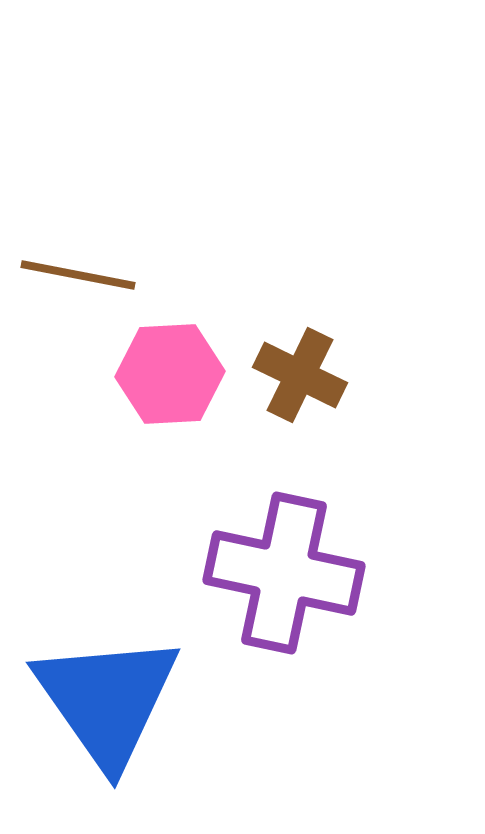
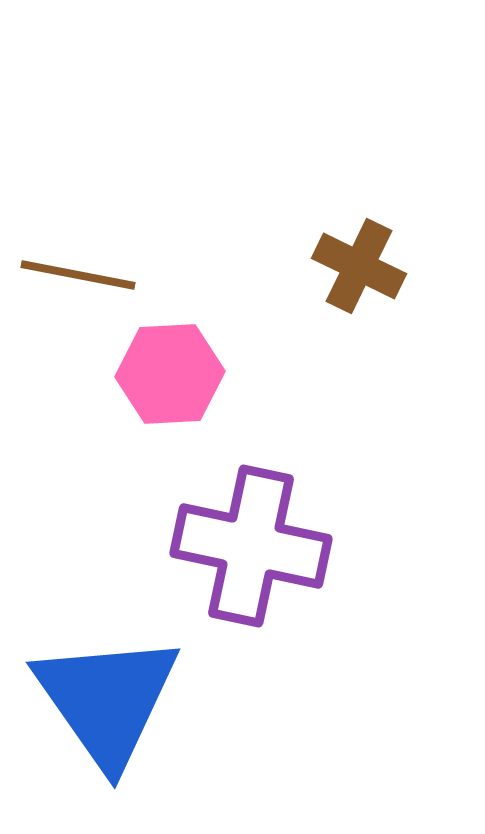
brown cross: moved 59 px right, 109 px up
purple cross: moved 33 px left, 27 px up
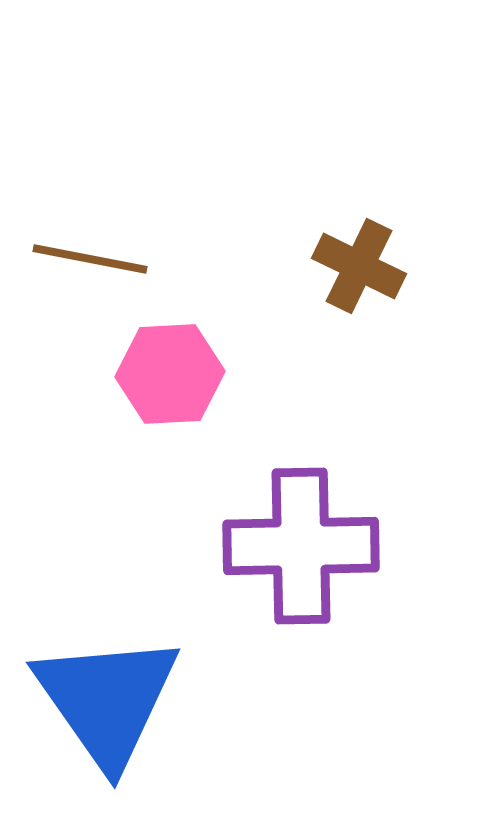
brown line: moved 12 px right, 16 px up
purple cross: moved 50 px right; rotated 13 degrees counterclockwise
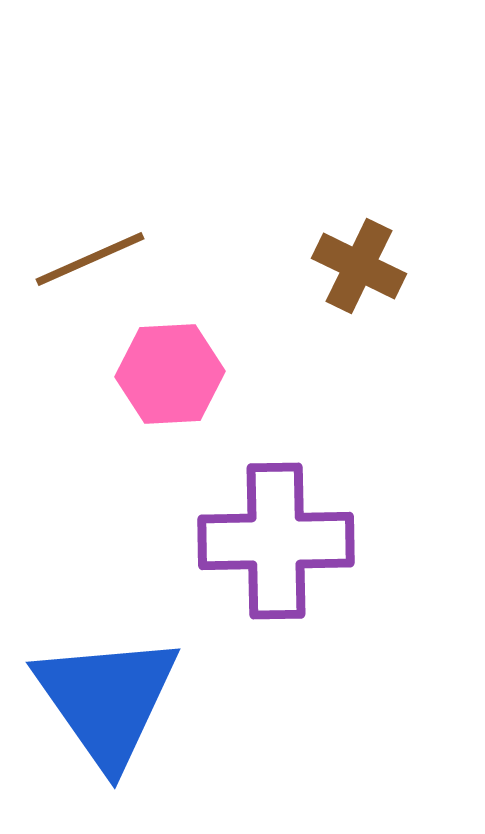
brown line: rotated 35 degrees counterclockwise
purple cross: moved 25 px left, 5 px up
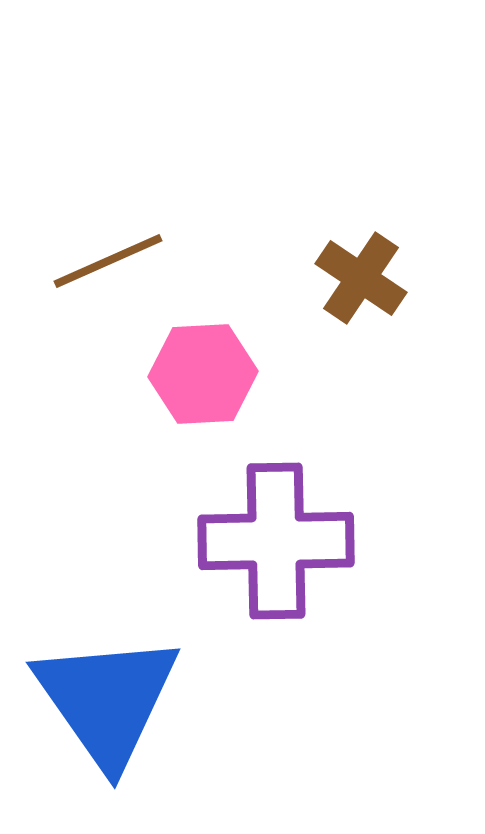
brown line: moved 18 px right, 2 px down
brown cross: moved 2 px right, 12 px down; rotated 8 degrees clockwise
pink hexagon: moved 33 px right
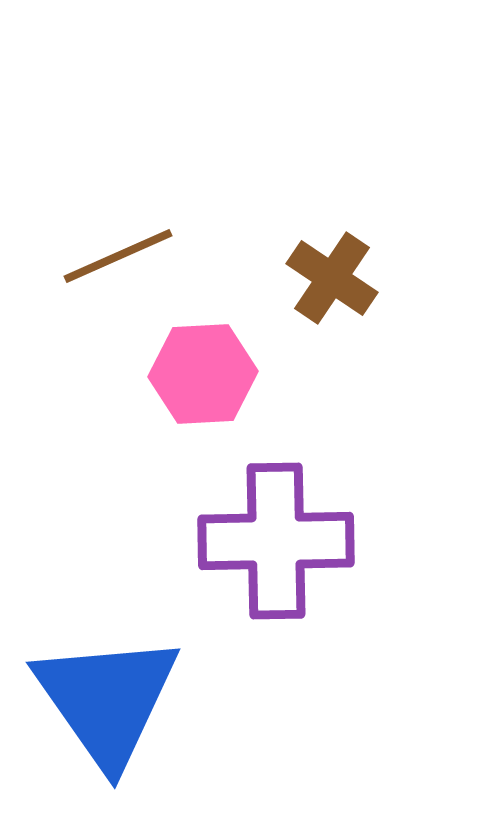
brown line: moved 10 px right, 5 px up
brown cross: moved 29 px left
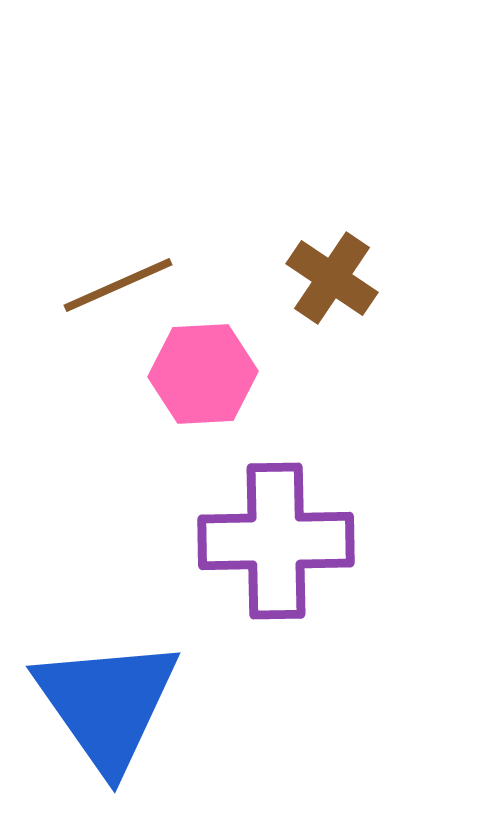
brown line: moved 29 px down
blue triangle: moved 4 px down
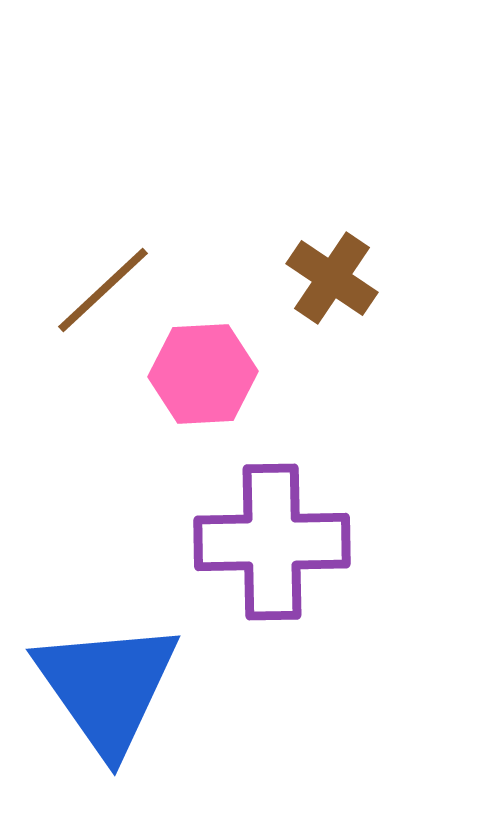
brown line: moved 15 px left, 5 px down; rotated 19 degrees counterclockwise
purple cross: moved 4 px left, 1 px down
blue triangle: moved 17 px up
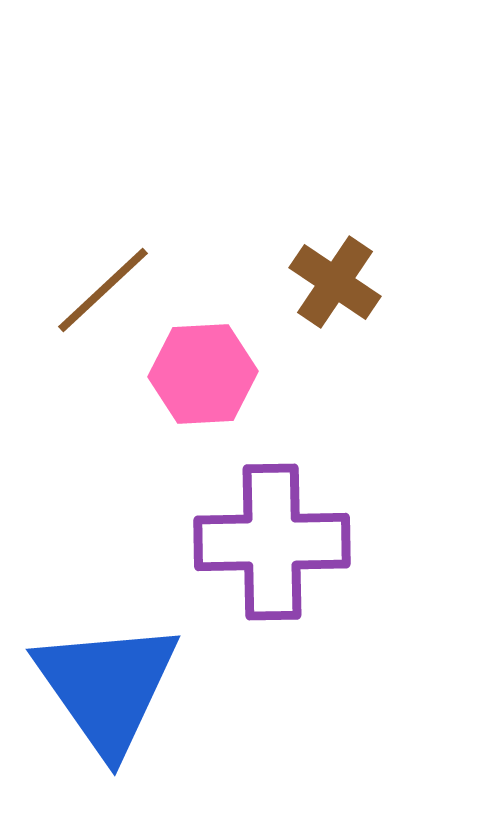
brown cross: moved 3 px right, 4 px down
